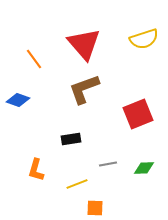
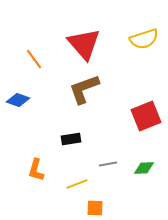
red square: moved 8 px right, 2 px down
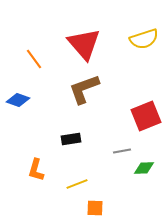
gray line: moved 14 px right, 13 px up
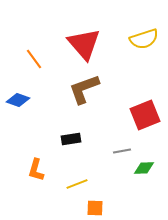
red square: moved 1 px left, 1 px up
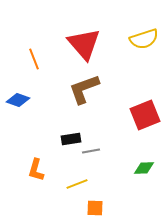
orange line: rotated 15 degrees clockwise
gray line: moved 31 px left
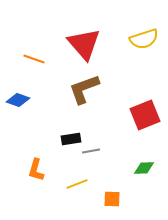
orange line: rotated 50 degrees counterclockwise
orange square: moved 17 px right, 9 px up
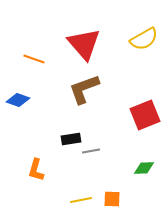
yellow semicircle: rotated 12 degrees counterclockwise
yellow line: moved 4 px right, 16 px down; rotated 10 degrees clockwise
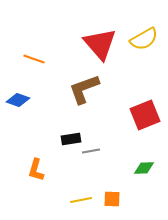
red triangle: moved 16 px right
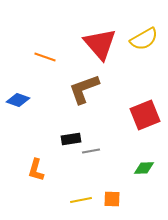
orange line: moved 11 px right, 2 px up
